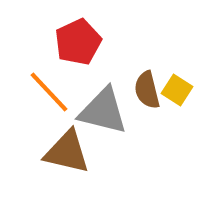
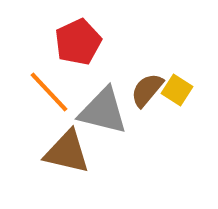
brown semicircle: rotated 54 degrees clockwise
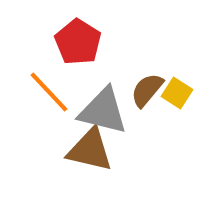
red pentagon: rotated 15 degrees counterclockwise
yellow square: moved 3 px down
brown triangle: moved 23 px right, 2 px up
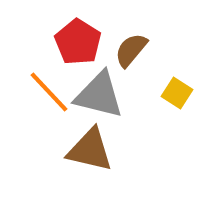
brown semicircle: moved 16 px left, 40 px up
gray triangle: moved 4 px left, 16 px up
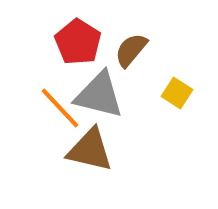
orange line: moved 11 px right, 16 px down
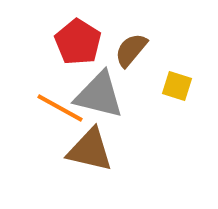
yellow square: moved 7 px up; rotated 16 degrees counterclockwise
orange line: rotated 18 degrees counterclockwise
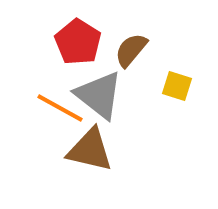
gray triangle: rotated 24 degrees clockwise
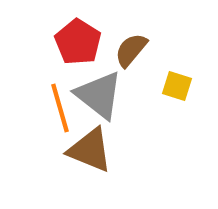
orange line: rotated 45 degrees clockwise
brown triangle: rotated 9 degrees clockwise
